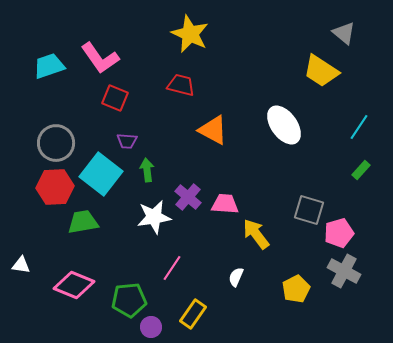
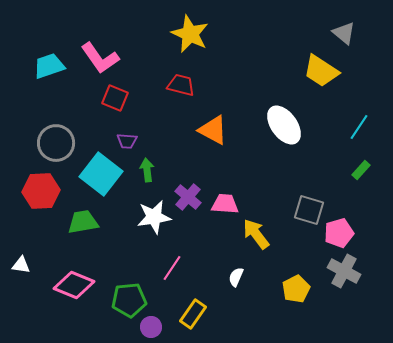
red hexagon: moved 14 px left, 4 px down
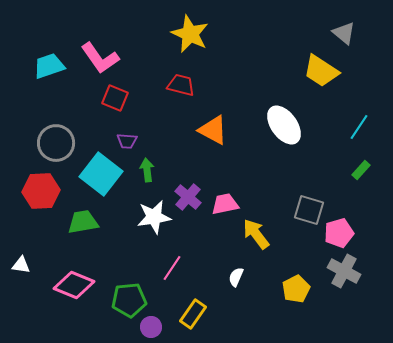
pink trapezoid: rotated 16 degrees counterclockwise
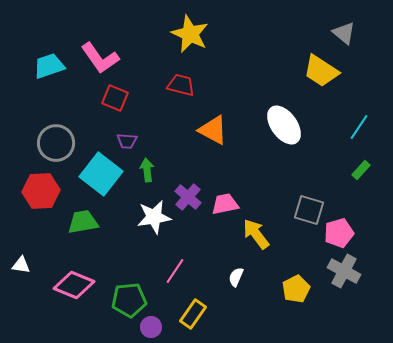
pink line: moved 3 px right, 3 px down
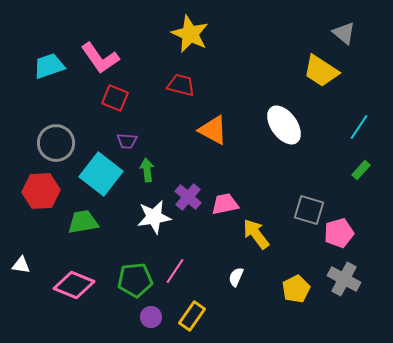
gray cross: moved 8 px down
green pentagon: moved 6 px right, 20 px up
yellow rectangle: moved 1 px left, 2 px down
purple circle: moved 10 px up
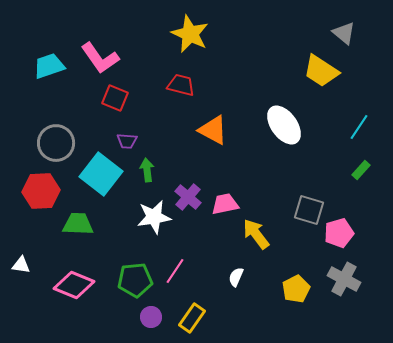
green trapezoid: moved 5 px left, 2 px down; rotated 12 degrees clockwise
yellow rectangle: moved 2 px down
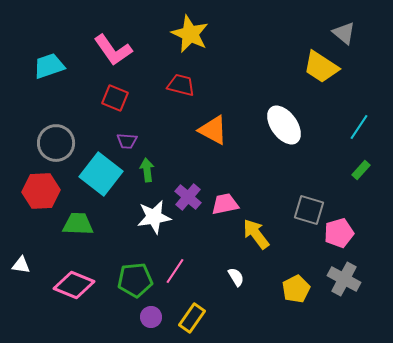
pink L-shape: moved 13 px right, 8 px up
yellow trapezoid: moved 4 px up
white semicircle: rotated 126 degrees clockwise
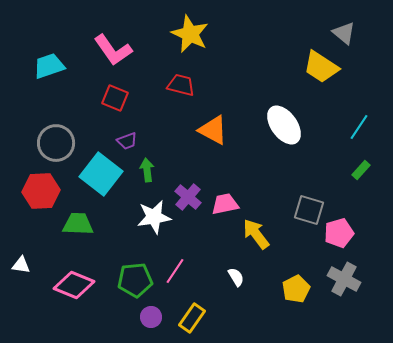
purple trapezoid: rotated 25 degrees counterclockwise
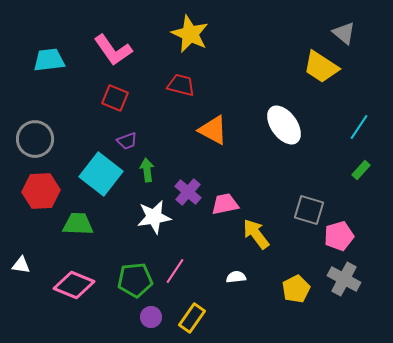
cyan trapezoid: moved 6 px up; rotated 12 degrees clockwise
gray circle: moved 21 px left, 4 px up
purple cross: moved 5 px up
pink pentagon: moved 3 px down
white semicircle: rotated 66 degrees counterclockwise
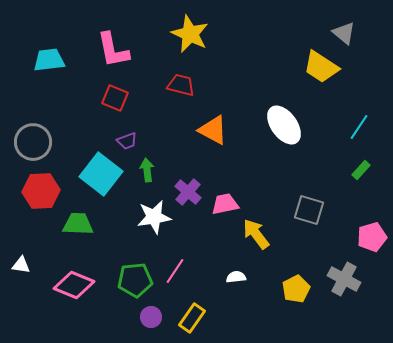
pink L-shape: rotated 24 degrees clockwise
gray circle: moved 2 px left, 3 px down
pink pentagon: moved 33 px right, 1 px down
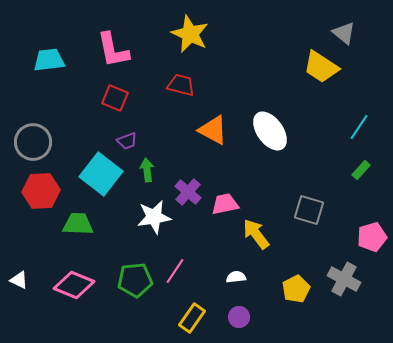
white ellipse: moved 14 px left, 6 px down
white triangle: moved 2 px left, 15 px down; rotated 18 degrees clockwise
purple circle: moved 88 px right
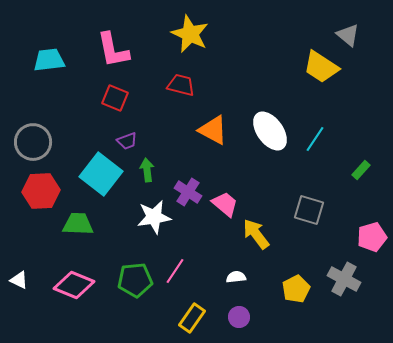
gray triangle: moved 4 px right, 2 px down
cyan line: moved 44 px left, 12 px down
purple cross: rotated 8 degrees counterclockwise
pink trapezoid: rotated 52 degrees clockwise
